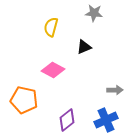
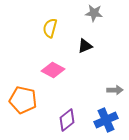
yellow semicircle: moved 1 px left, 1 px down
black triangle: moved 1 px right, 1 px up
orange pentagon: moved 1 px left
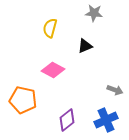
gray arrow: rotated 21 degrees clockwise
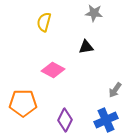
yellow semicircle: moved 6 px left, 6 px up
black triangle: moved 1 px right, 1 px down; rotated 14 degrees clockwise
gray arrow: rotated 105 degrees clockwise
orange pentagon: moved 3 px down; rotated 12 degrees counterclockwise
purple diamond: moved 2 px left; rotated 25 degrees counterclockwise
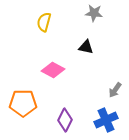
black triangle: rotated 21 degrees clockwise
